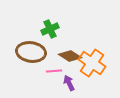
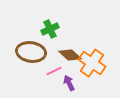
brown diamond: moved 1 px up; rotated 10 degrees clockwise
pink line: rotated 21 degrees counterclockwise
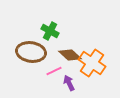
green cross: moved 2 px down; rotated 36 degrees counterclockwise
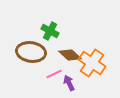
pink line: moved 3 px down
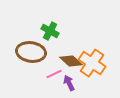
brown diamond: moved 1 px right, 6 px down
